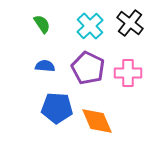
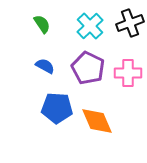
black cross: rotated 32 degrees clockwise
blue semicircle: rotated 24 degrees clockwise
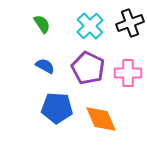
orange diamond: moved 4 px right, 2 px up
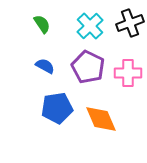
purple pentagon: moved 1 px up
blue pentagon: rotated 12 degrees counterclockwise
